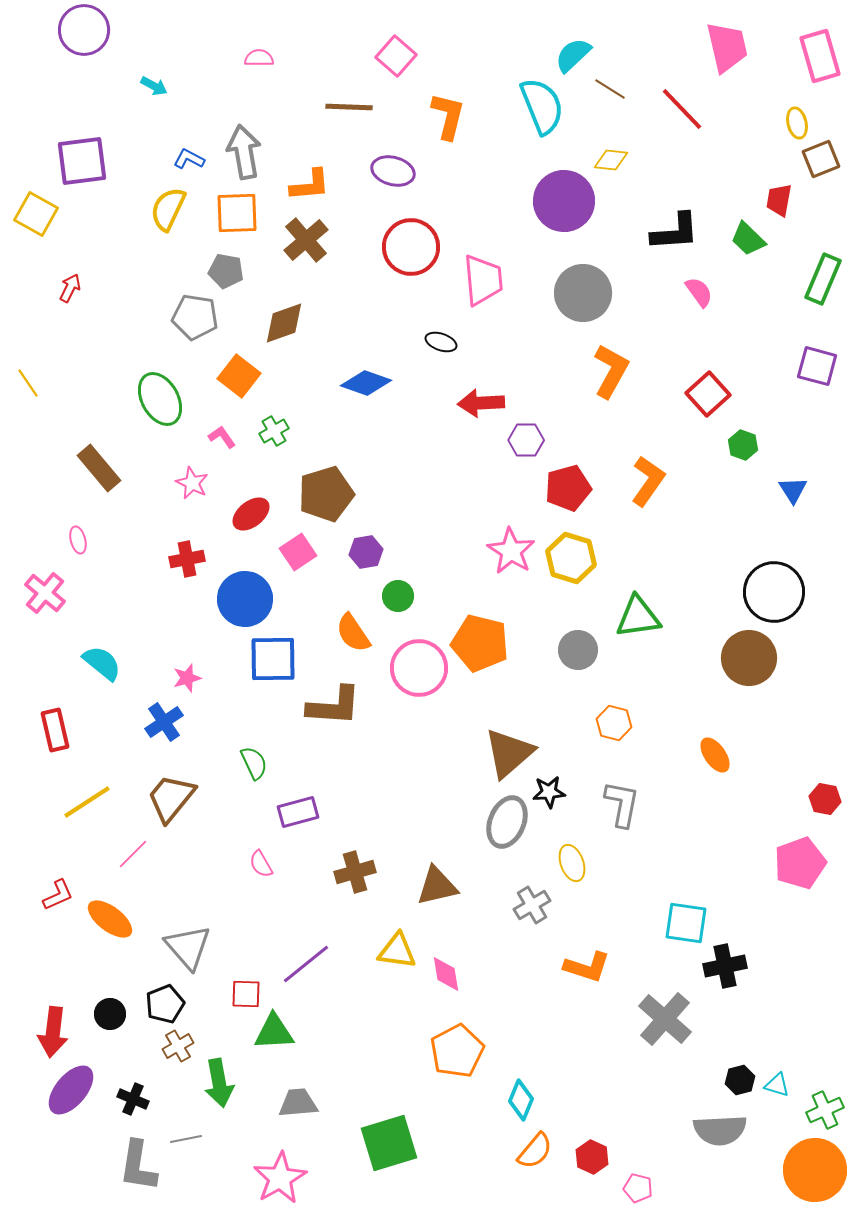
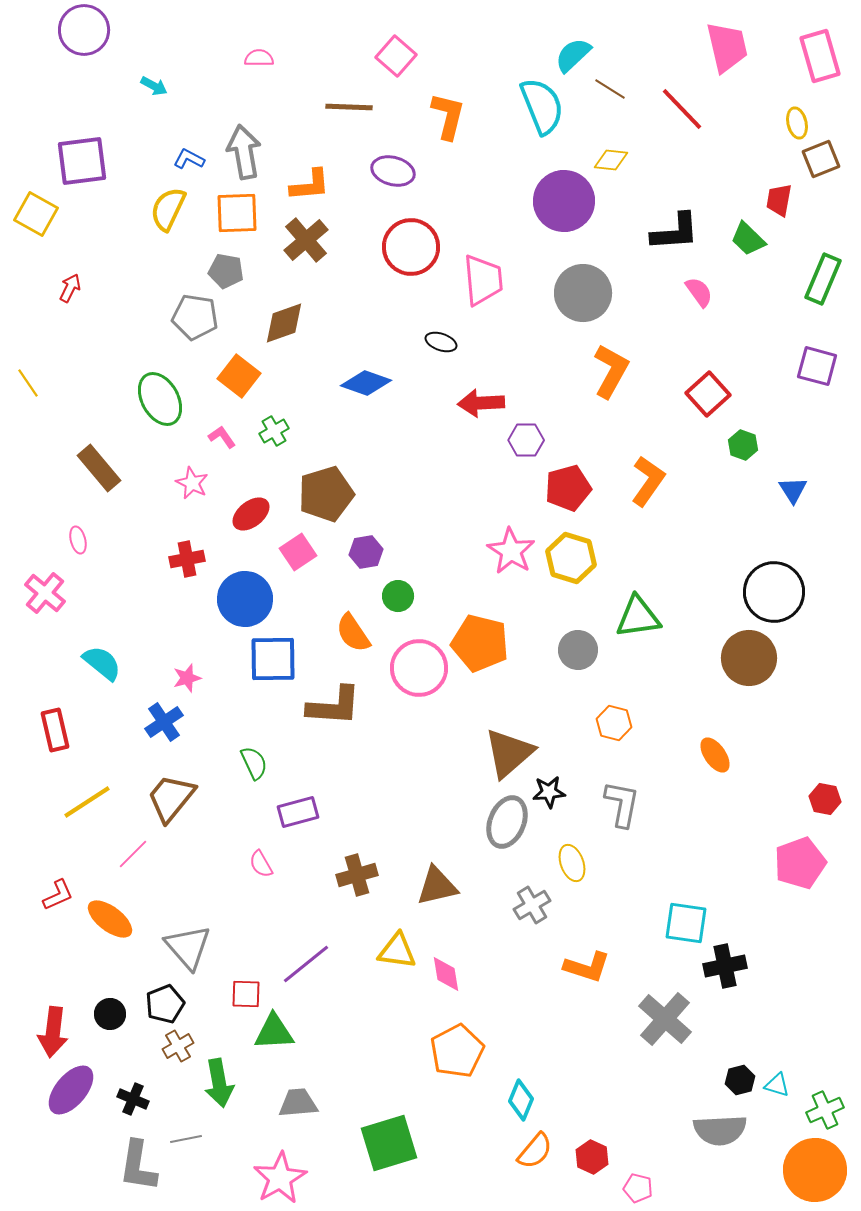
brown cross at (355, 872): moved 2 px right, 3 px down
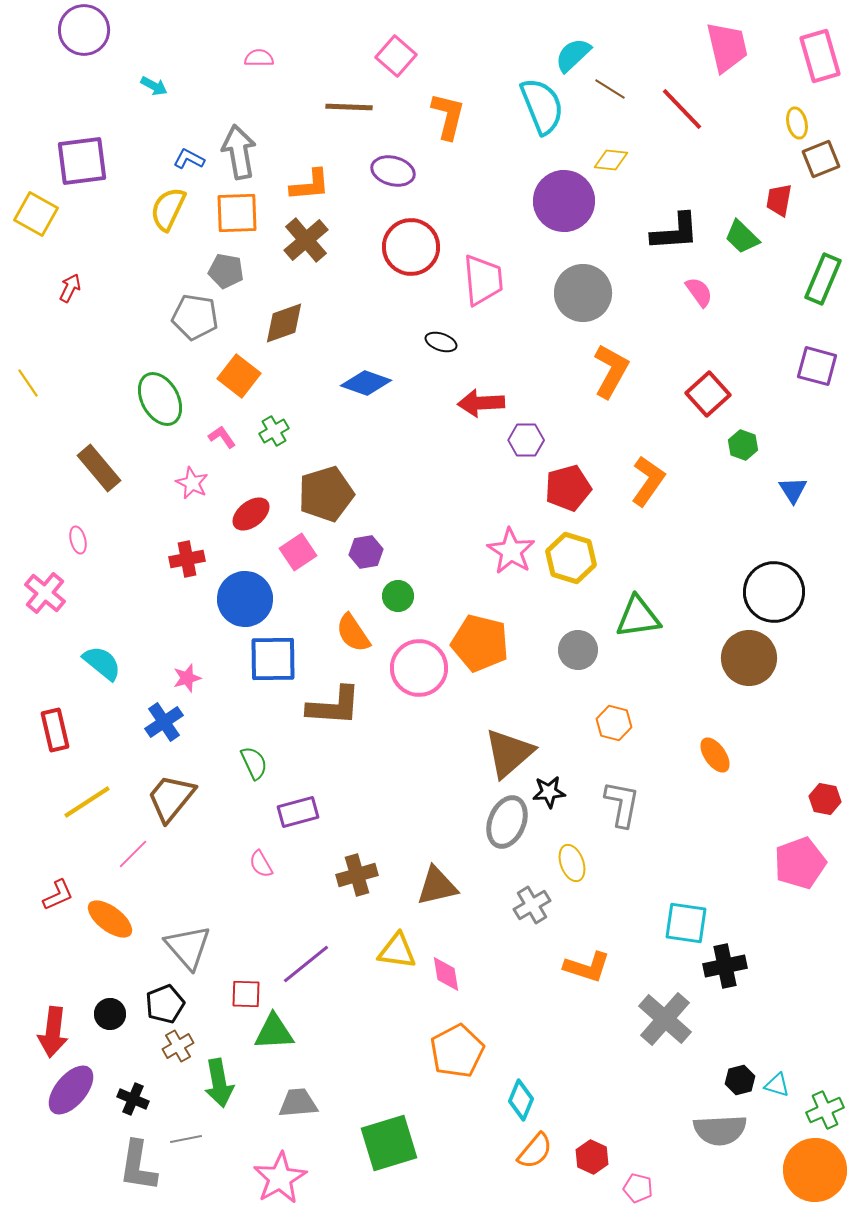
gray arrow at (244, 152): moved 5 px left
green trapezoid at (748, 239): moved 6 px left, 2 px up
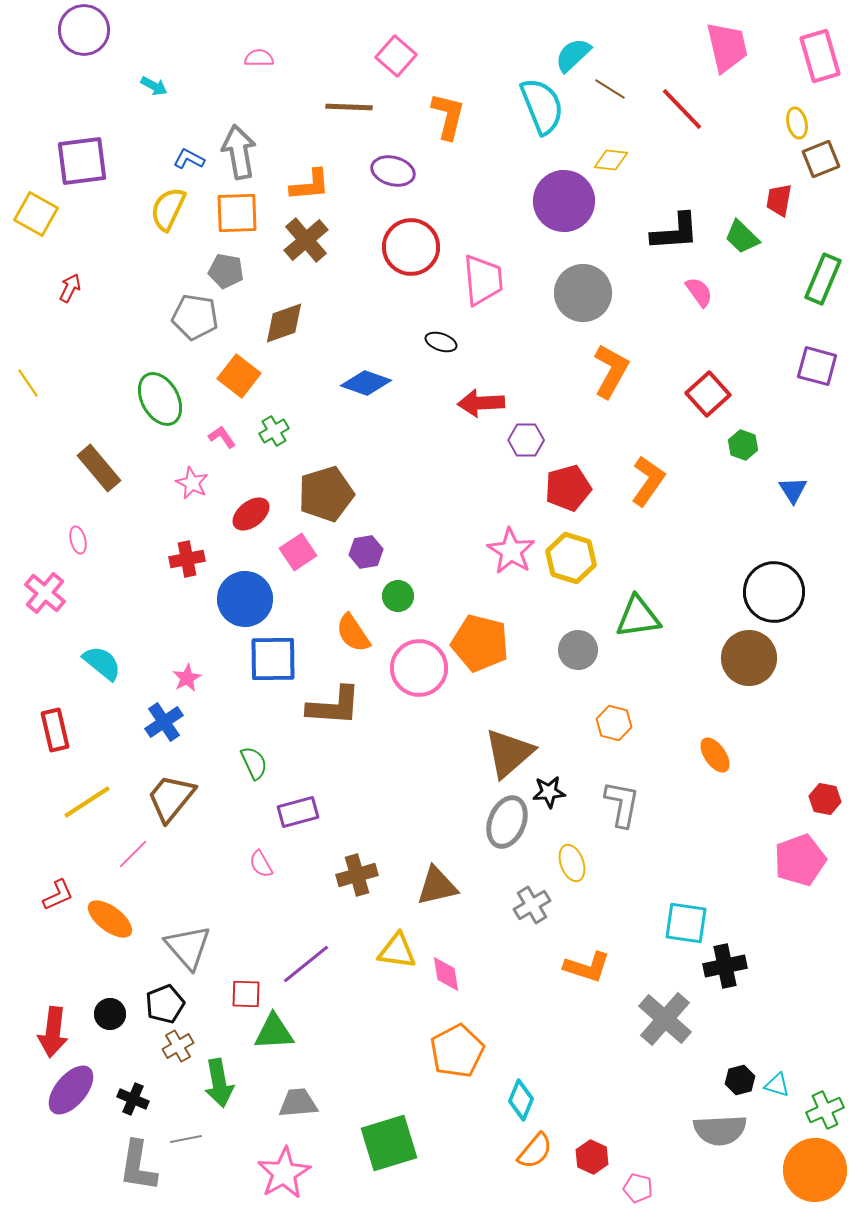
pink star at (187, 678): rotated 12 degrees counterclockwise
pink pentagon at (800, 863): moved 3 px up
pink star at (280, 1178): moved 4 px right, 5 px up
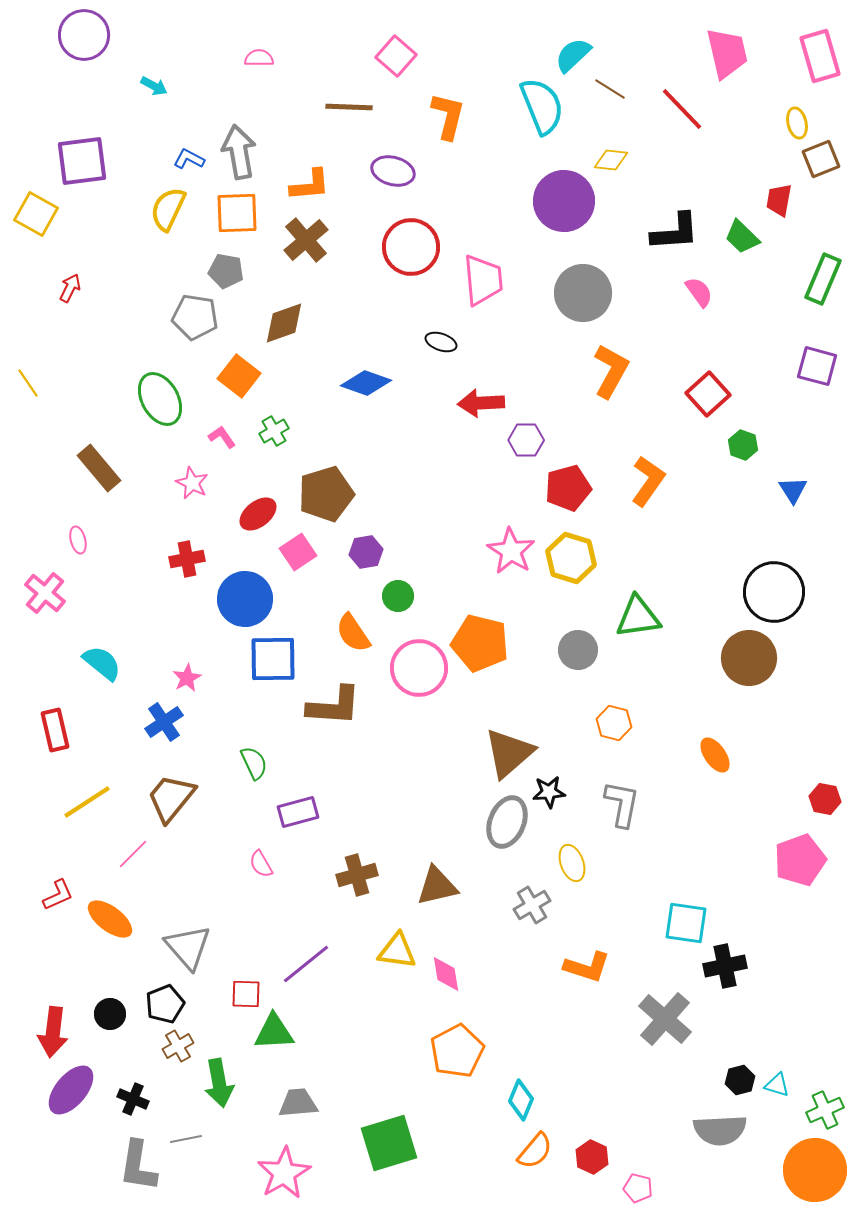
purple circle at (84, 30): moved 5 px down
pink trapezoid at (727, 47): moved 6 px down
red ellipse at (251, 514): moved 7 px right
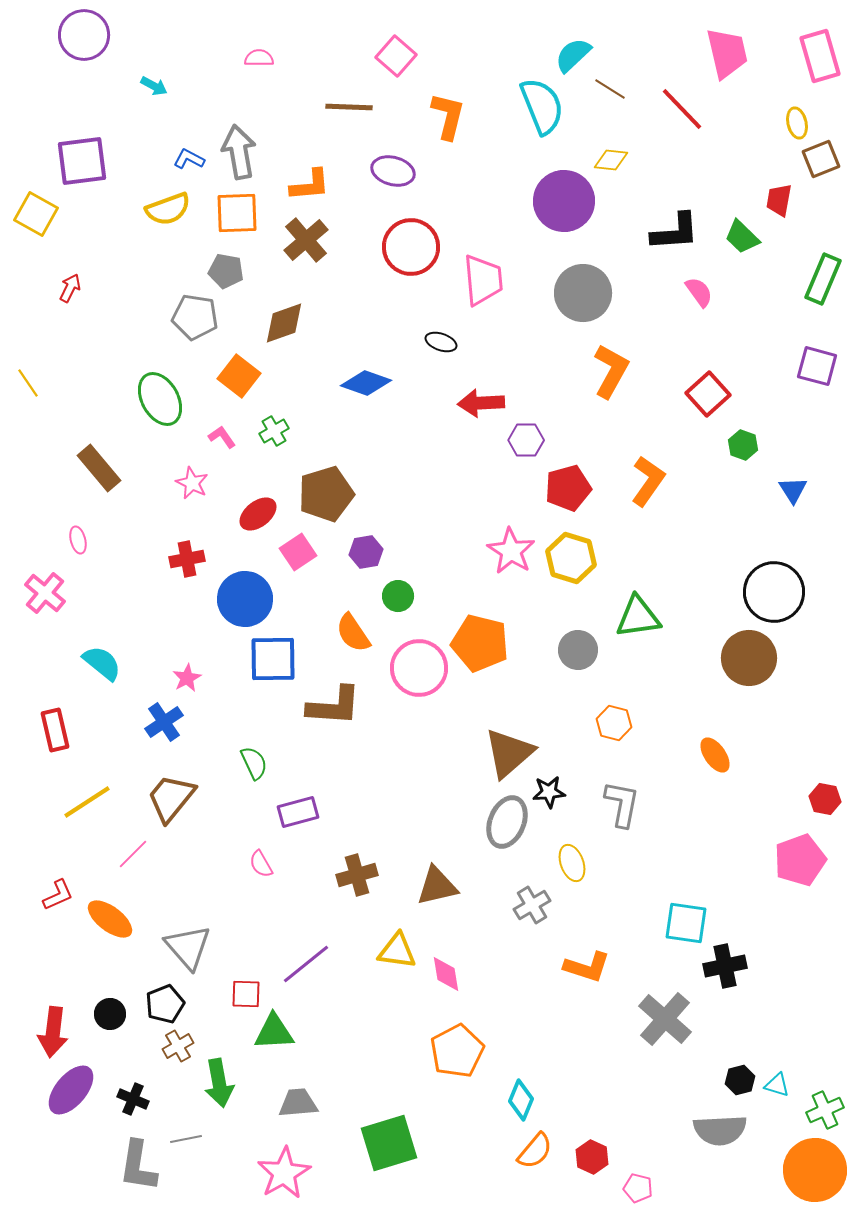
yellow semicircle at (168, 209): rotated 135 degrees counterclockwise
